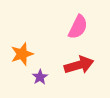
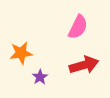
orange star: moved 1 px left, 1 px up; rotated 10 degrees clockwise
red arrow: moved 5 px right
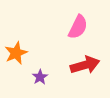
orange star: moved 5 px left; rotated 15 degrees counterclockwise
red arrow: moved 1 px right
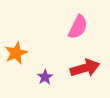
red arrow: moved 3 px down
purple star: moved 5 px right
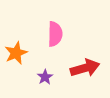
pink semicircle: moved 23 px left, 7 px down; rotated 25 degrees counterclockwise
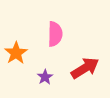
orange star: rotated 10 degrees counterclockwise
red arrow: rotated 16 degrees counterclockwise
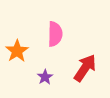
orange star: moved 1 px right, 2 px up
red arrow: rotated 24 degrees counterclockwise
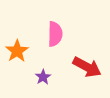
red arrow: moved 2 px right, 1 px up; rotated 84 degrees clockwise
purple star: moved 2 px left
